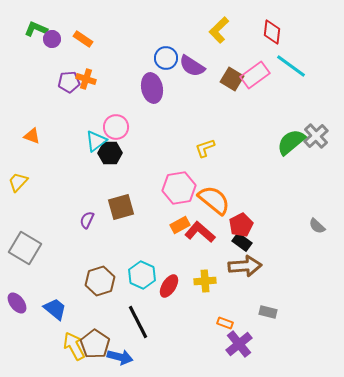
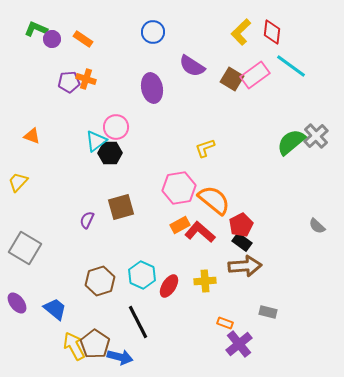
yellow L-shape at (219, 30): moved 22 px right, 2 px down
blue circle at (166, 58): moved 13 px left, 26 px up
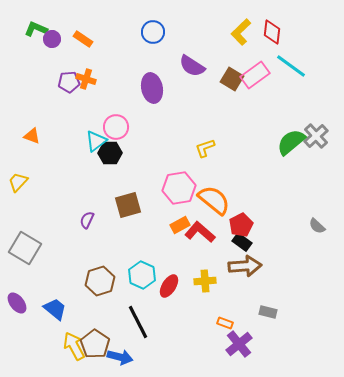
brown square at (121, 207): moved 7 px right, 2 px up
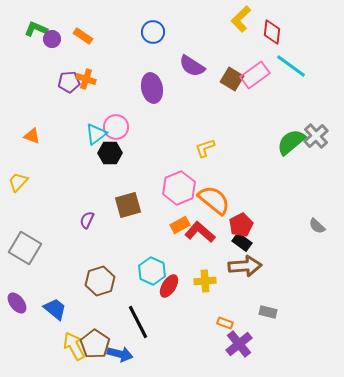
yellow L-shape at (241, 32): moved 13 px up
orange rectangle at (83, 39): moved 3 px up
cyan triangle at (96, 141): moved 7 px up
pink hexagon at (179, 188): rotated 12 degrees counterclockwise
cyan hexagon at (142, 275): moved 10 px right, 4 px up
blue arrow at (120, 357): moved 3 px up
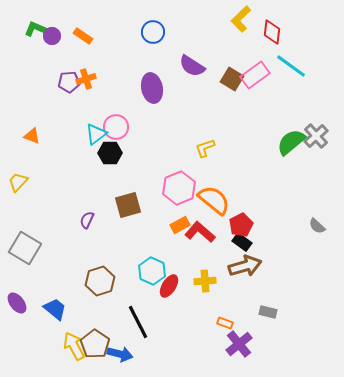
purple circle at (52, 39): moved 3 px up
orange cross at (86, 79): rotated 36 degrees counterclockwise
brown arrow at (245, 266): rotated 12 degrees counterclockwise
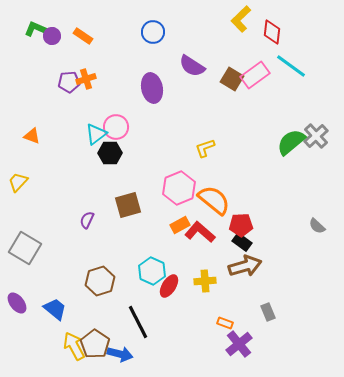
red pentagon at (241, 225): rotated 25 degrees clockwise
gray rectangle at (268, 312): rotated 54 degrees clockwise
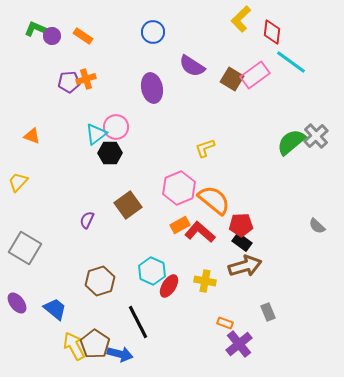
cyan line at (291, 66): moved 4 px up
brown square at (128, 205): rotated 20 degrees counterclockwise
yellow cross at (205, 281): rotated 15 degrees clockwise
